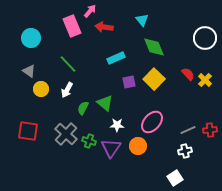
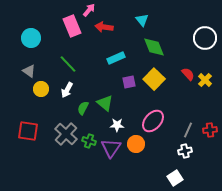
pink arrow: moved 1 px left, 1 px up
pink ellipse: moved 1 px right, 1 px up
gray line: rotated 42 degrees counterclockwise
orange circle: moved 2 px left, 2 px up
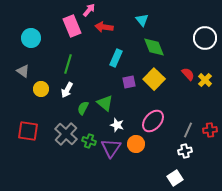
cyan rectangle: rotated 42 degrees counterclockwise
green line: rotated 60 degrees clockwise
gray triangle: moved 6 px left
white star: rotated 16 degrees clockwise
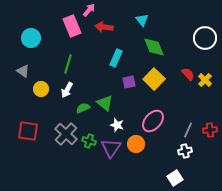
green semicircle: rotated 40 degrees clockwise
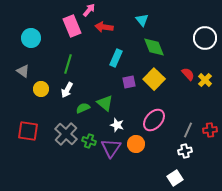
pink ellipse: moved 1 px right, 1 px up
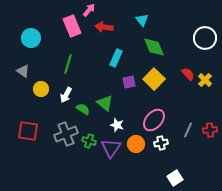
white arrow: moved 1 px left, 5 px down
green semicircle: moved 1 px down; rotated 56 degrees clockwise
gray cross: rotated 25 degrees clockwise
white cross: moved 24 px left, 8 px up
